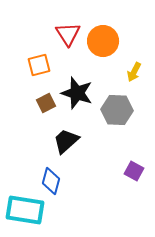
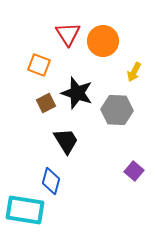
orange square: rotated 35 degrees clockwise
black trapezoid: rotated 100 degrees clockwise
purple square: rotated 12 degrees clockwise
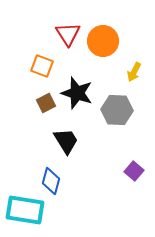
orange square: moved 3 px right, 1 px down
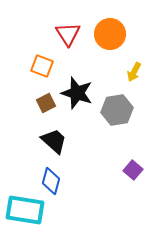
orange circle: moved 7 px right, 7 px up
gray hexagon: rotated 12 degrees counterclockwise
black trapezoid: moved 12 px left; rotated 16 degrees counterclockwise
purple square: moved 1 px left, 1 px up
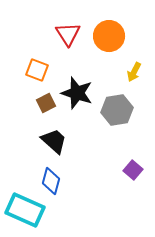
orange circle: moved 1 px left, 2 px down
orange square: moved 5 px left, 4 px down
cyan rectangle: rotated 15 degrees clockwise
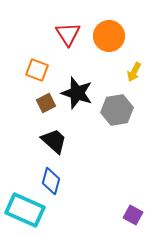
purple square: moved 45 px down; rotated 12 degrees counterclockwise
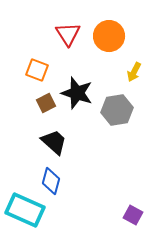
black trapezoid: moved 1 px down
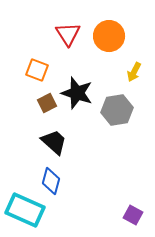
brown square: moved 1 px right
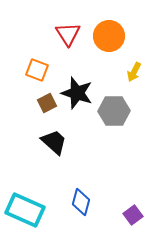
gray hexagon: moved 3 px left, 1 px down; rotated 8 degrees clockwise
blue diamond: moved 30 px right, 21 px down
purple square: rotated 24 degrees clockwise
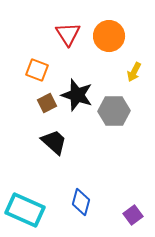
black star: moved 2 px down
